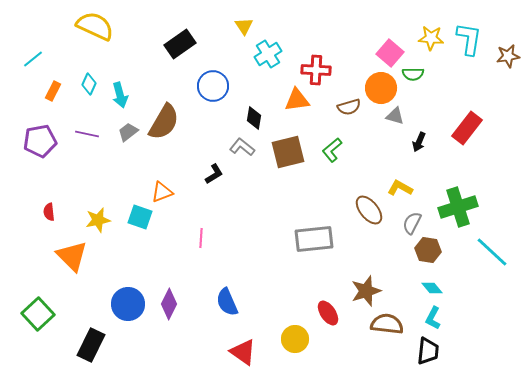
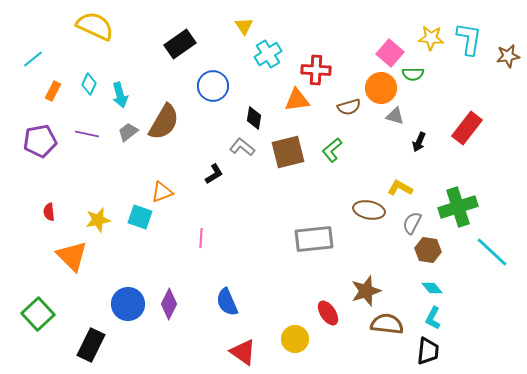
brown ellipse at (369, 210): rotated 40 degrees counterclockwise
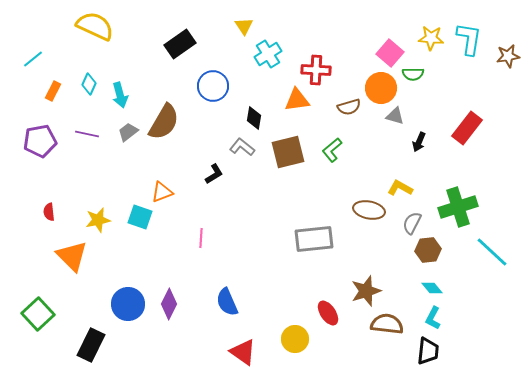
brown hexagon at (428, 250): rotated 15 degrees counterclockwise
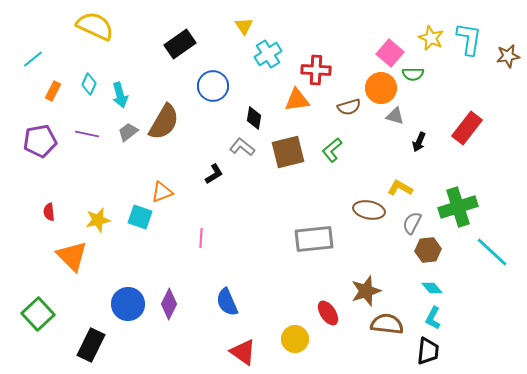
yellow star at (431, 38): rotated 20 degrees clockwise
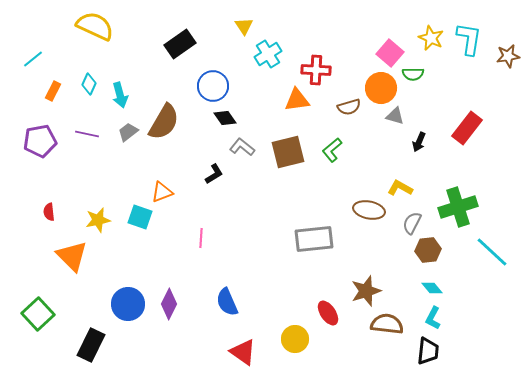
black diamond at (254, 118): moved 29 px left; rotated 45 degrees counterclockwise
